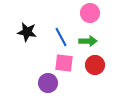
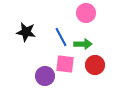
pink circle: moved 4 px left
black star: moved 1 px left
green arrow: moved 5 px left, 3 px down
pink square: moved 1 px right, 1 px down
purple circle: moved 3 px left, 7 px up
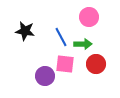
pink circle: moved 3 px right, 4 px down
black star: moved 1 px left, 1 px up
red circle: moved 1 px right, 1 px up
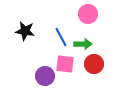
pink circle: moved 1 px left, 3 px up
red circle: moved 2 px left
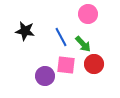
green arrow: rotated 48 degrees clockwise
pink square: moved 1 px right, 1 px down
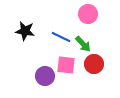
blue line: rotated 36 degrees counterclockwise
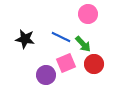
black star: moved 8 px down
pink square: moved 2 px up; rotated 30 degrees counterclockwise
purple circle: moved 1 px right, 1 px up
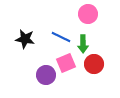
green arrow: rotated 42 degrees clockwise
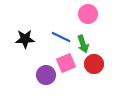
black star: rotated 12 degrees counterclockwise
green arrow: rotated 18 degrees counterclockwise
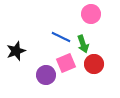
pink circle: moved 3 px right
black star: moved 9 px left, 12 px down; rotated 18 degrees counterclockwise
